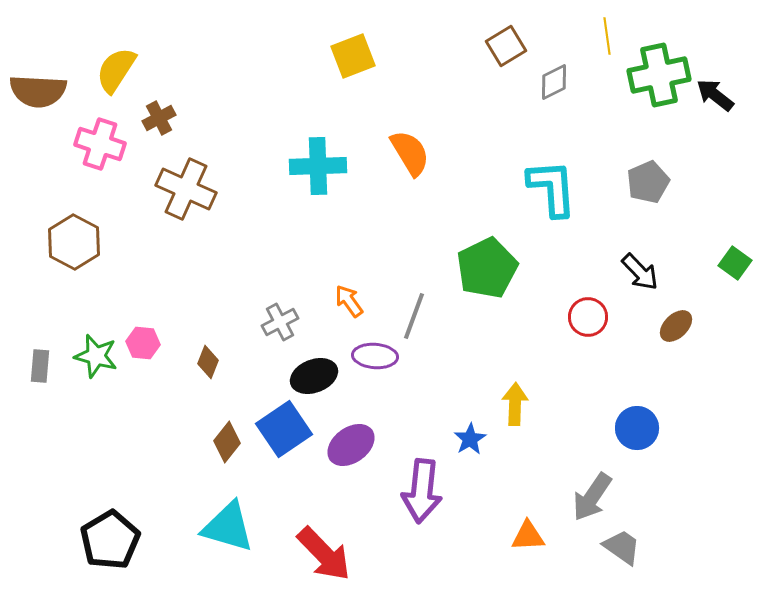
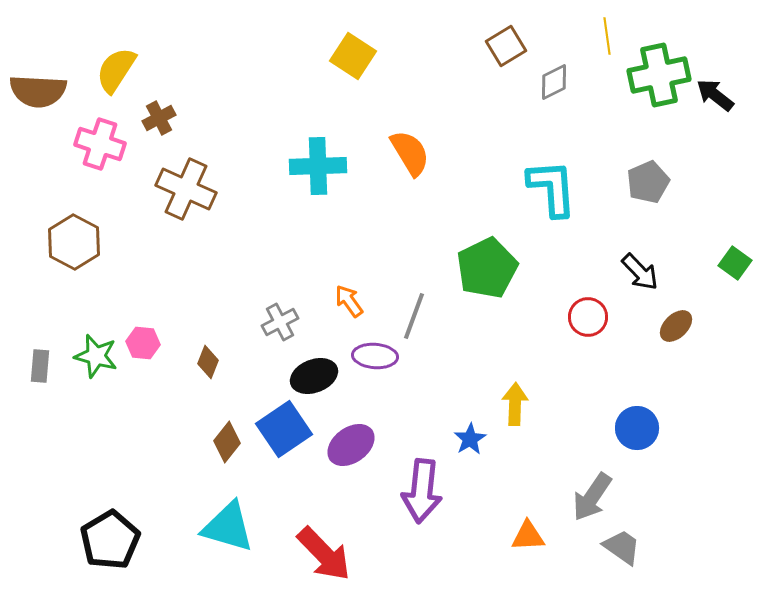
yellow square at (353, 56): rotated 36 degrees counterclockwise
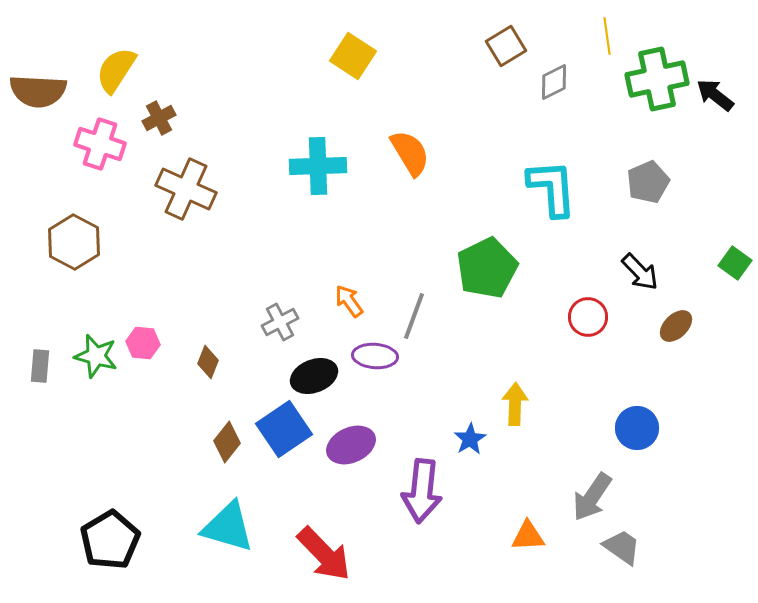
green cross at (659, 75): moved 2 px left, 4 px down
purple ellipse at (351, 445): rotated 12 degrees clockwise
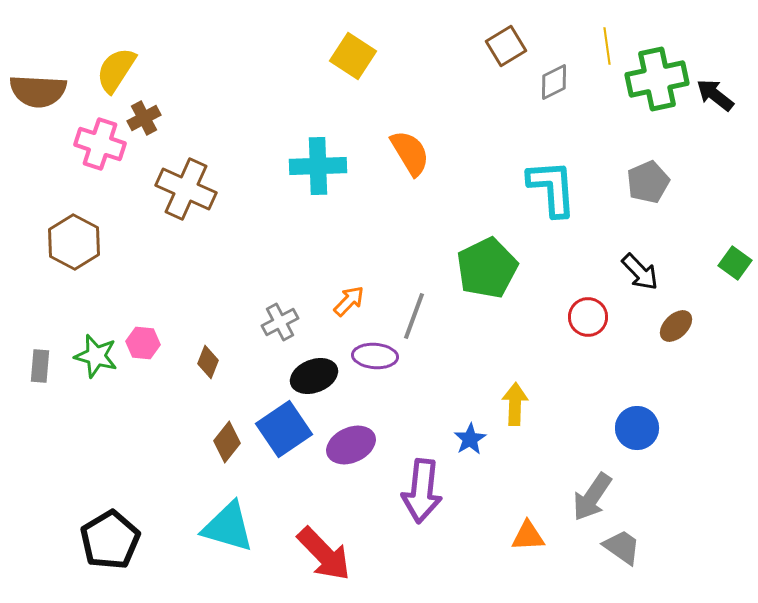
yellow line at (607, 36): moved 10 px down
brown cross at (159, 118): moved 15 px left
orange arrow at (349, 301): rotated 80 degrees clockwise
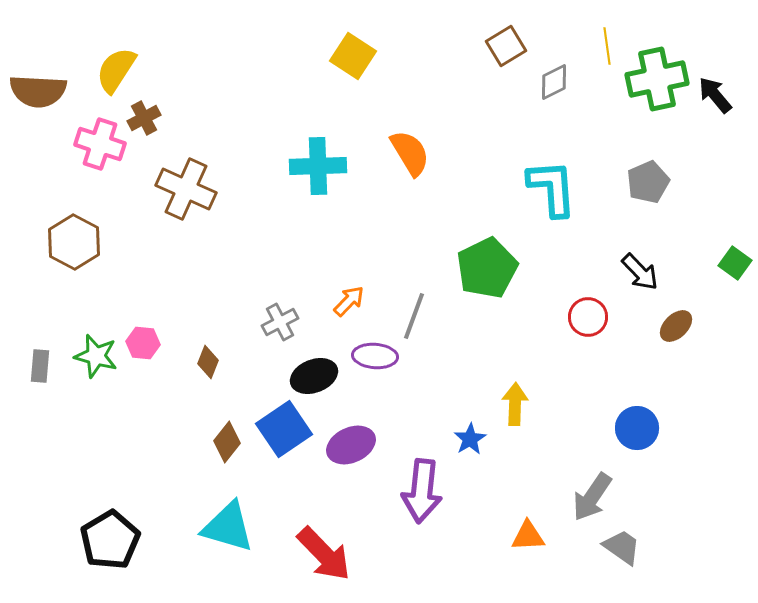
black arrow at (715, 95): rotated 12 degrees clockwise
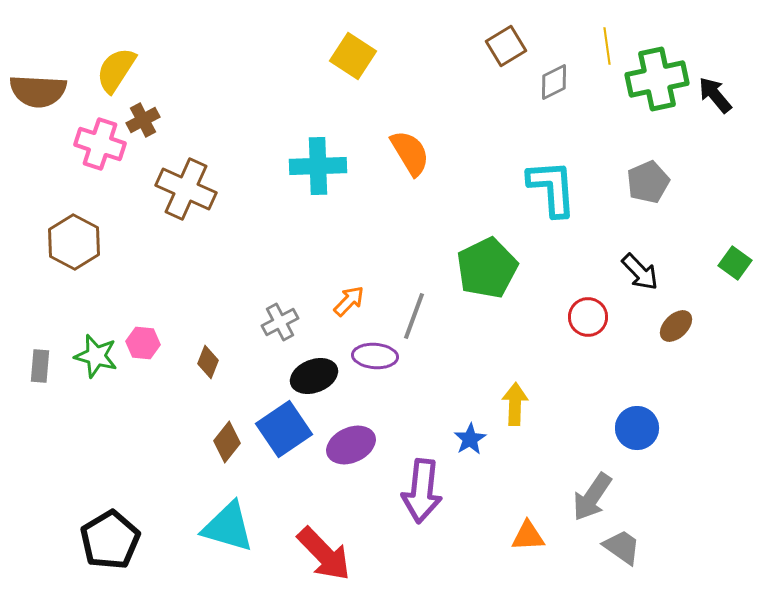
brown cross at (144, 118): moved 1 px left, 2 px down
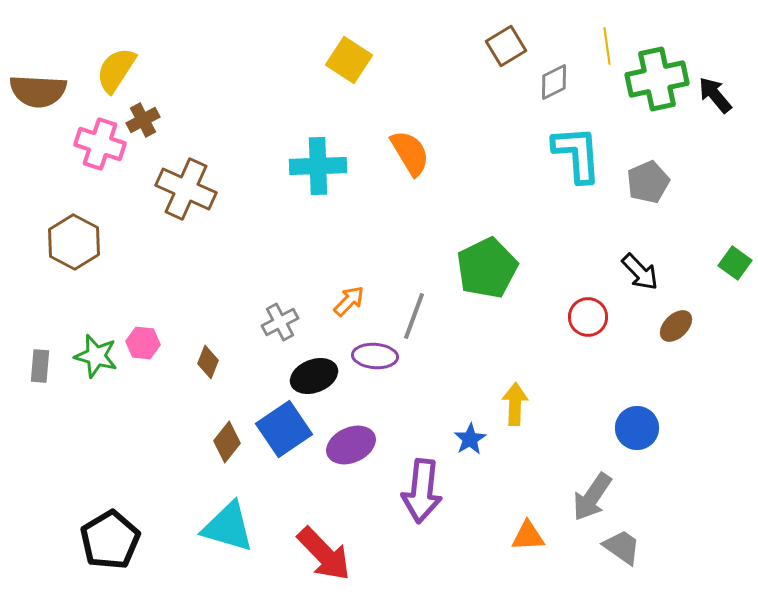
yellow square at (353, 56): moved 4 px left, 4 px down
cyan L-shape at (552, 188): moved 25 px right, 34 px up
